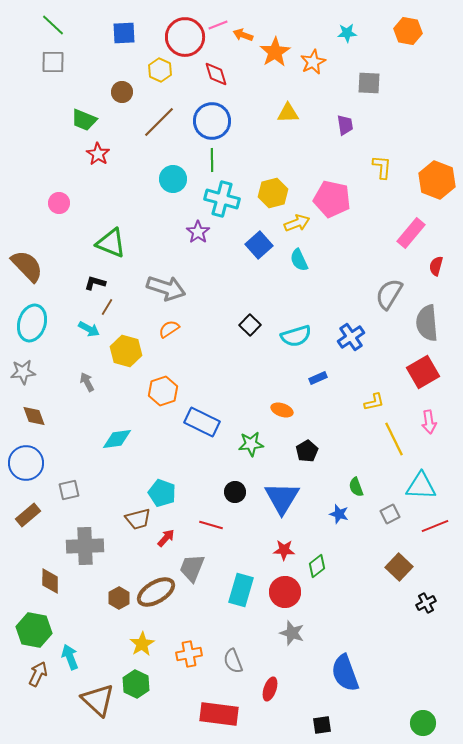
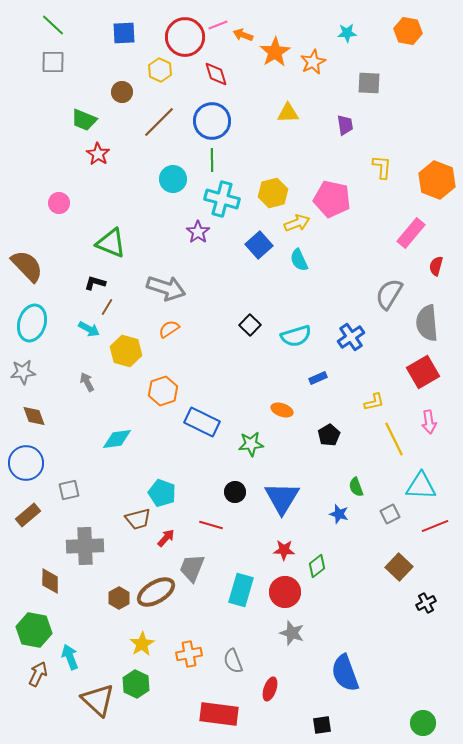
black pentagon at (307, 451): moved 22 px right, 16 px up
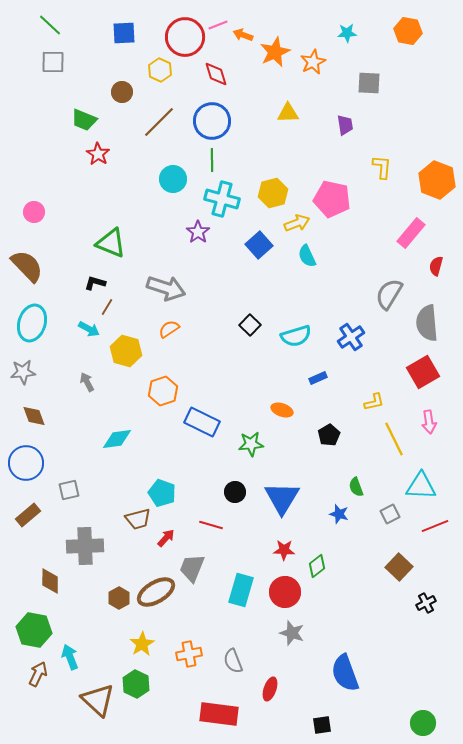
green line at (53, 25): moved 3 px left
orange star at (275, 52): rotated 8 degrees clockwise
pink circle at (59, 203): moved 25 px left, 9 px down
cyan semicircle at (299, 260): moved 8 px right, 4 px up
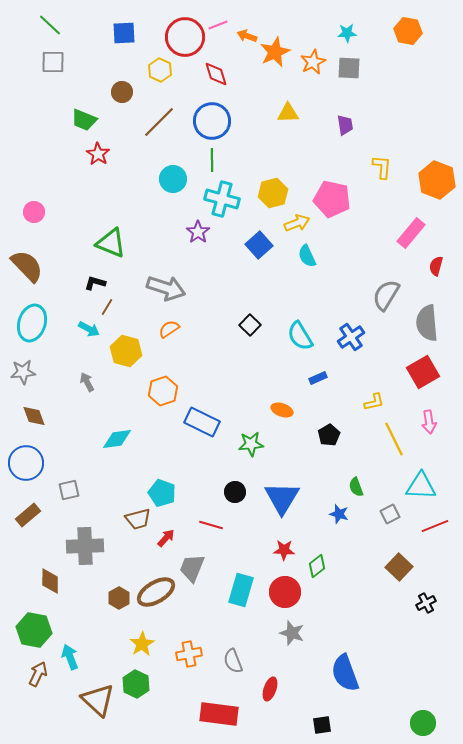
orange arrow at (243, 35): moved 4 px right, 1 px down
gray square at (369, 83): moved 20 px left, 15 px up
gray semicircle at (389, 294): moved 3 px left, 1 px down
cyan semicircle at (296, 336): moved 4 px right; rotated 76 degrees clockwise
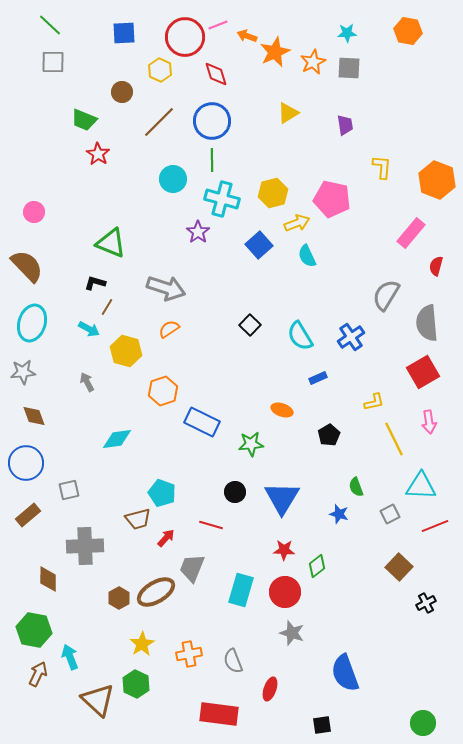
yellow triangle at (288, 113): rotated 30 degrees counterclockwise
brown diamond at (50, 581): moved 2 px left, 2 px up
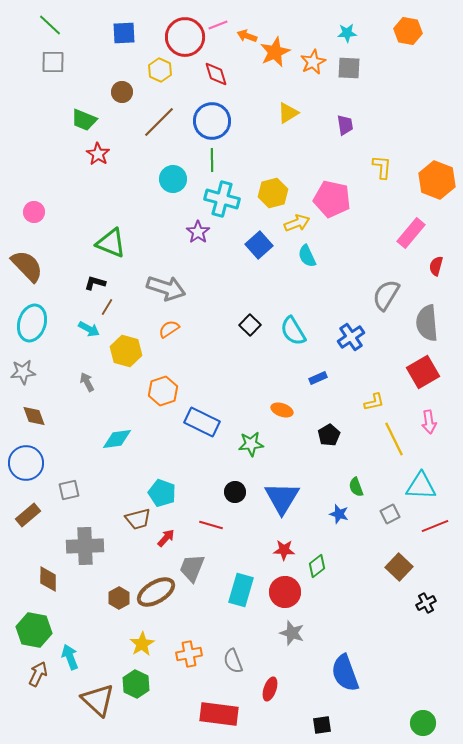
cyan semicircle at (300, 336): moved 7 px left, 5 px up
